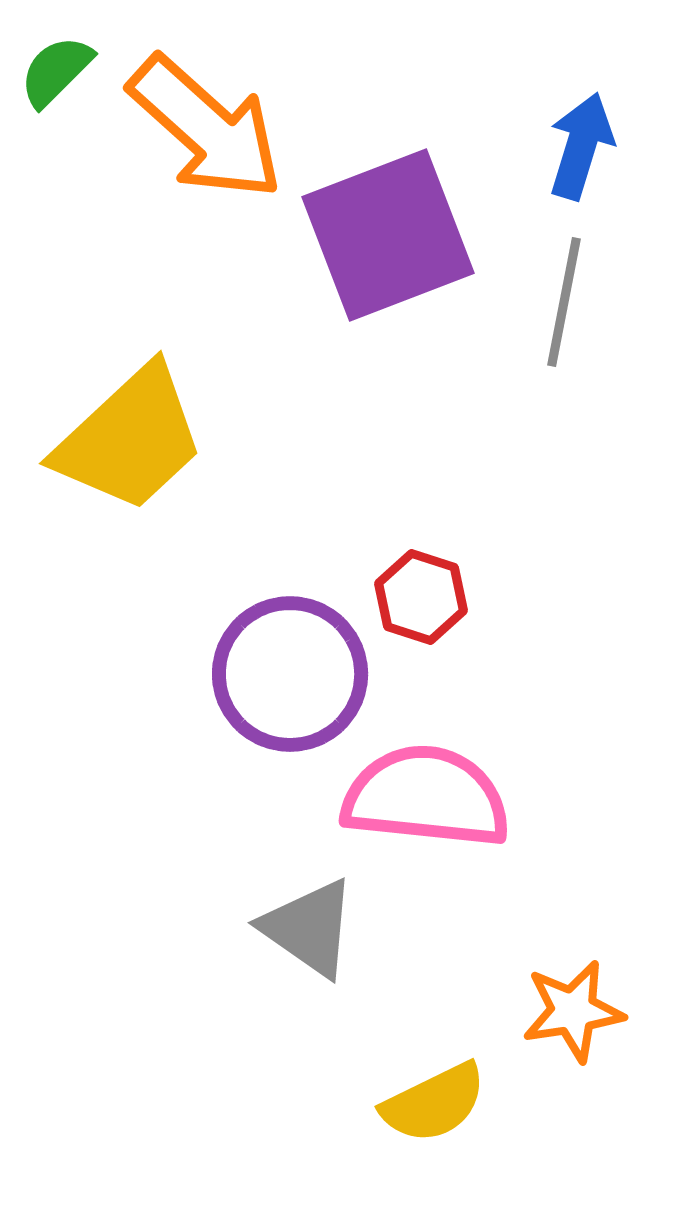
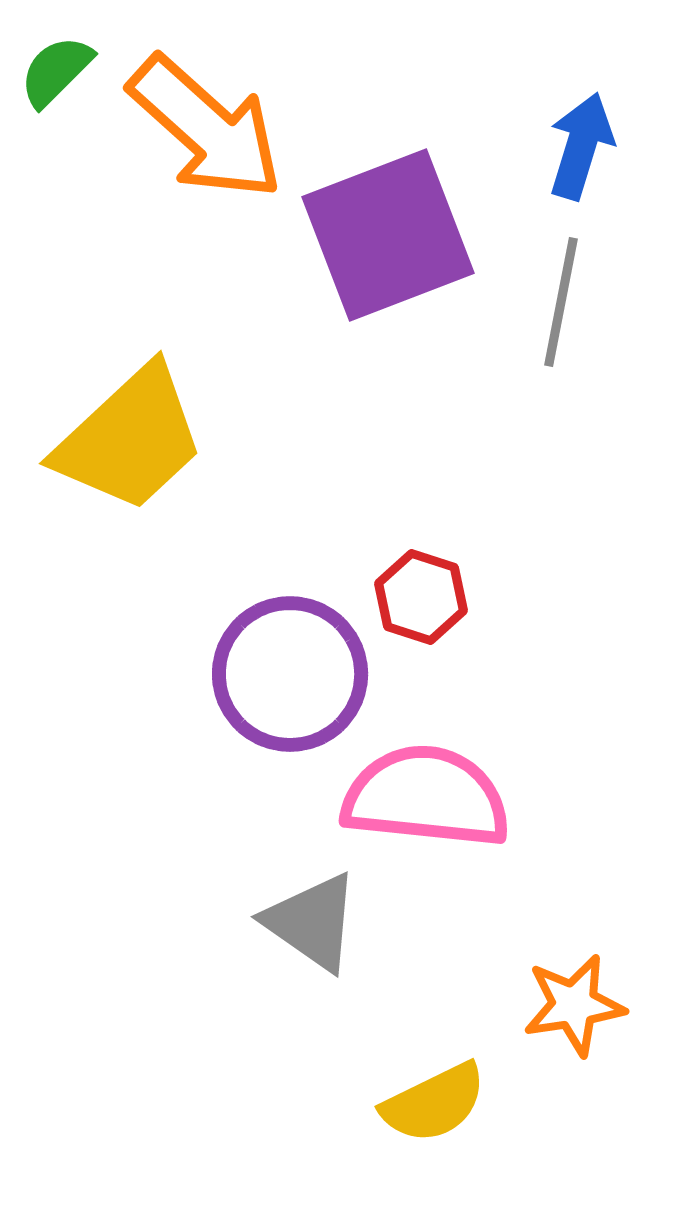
gray line: moved 3 px left
gray triangle: moved 3 px right, 6 px up
orange star: moved 1 px right, 6 px up
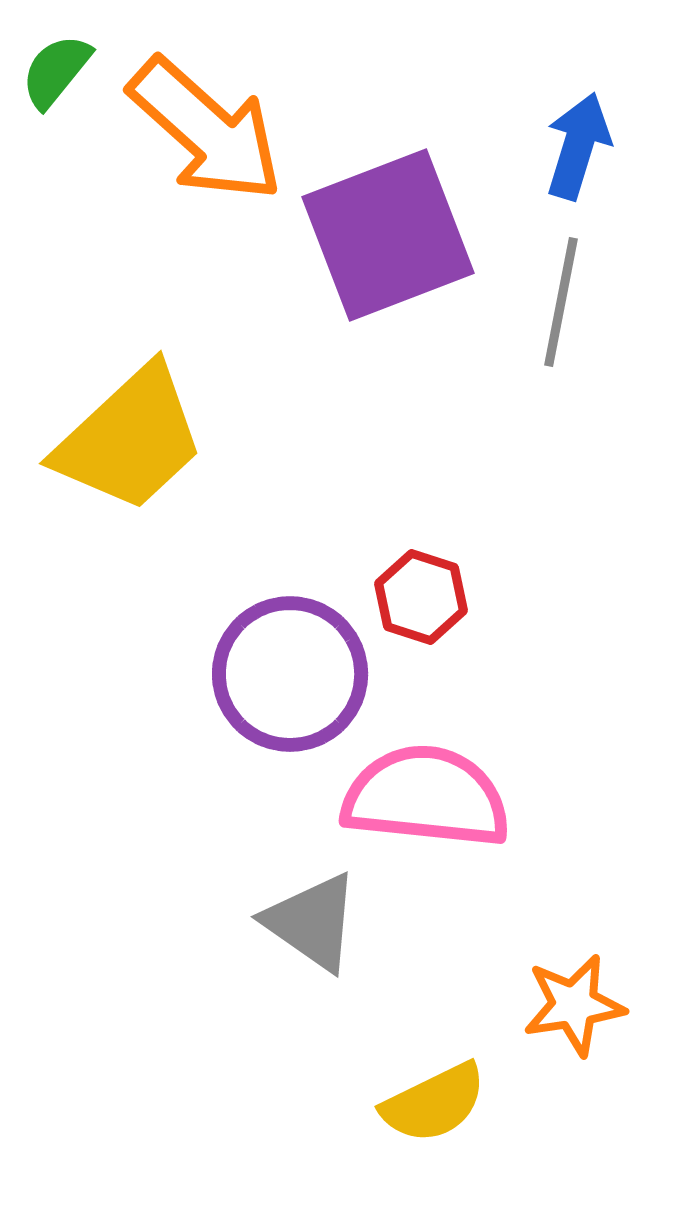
green semicircle: rotated 6 degrees counterclockwise
orange arrow: moved 2 px down
blue arrow: moved 3 px left
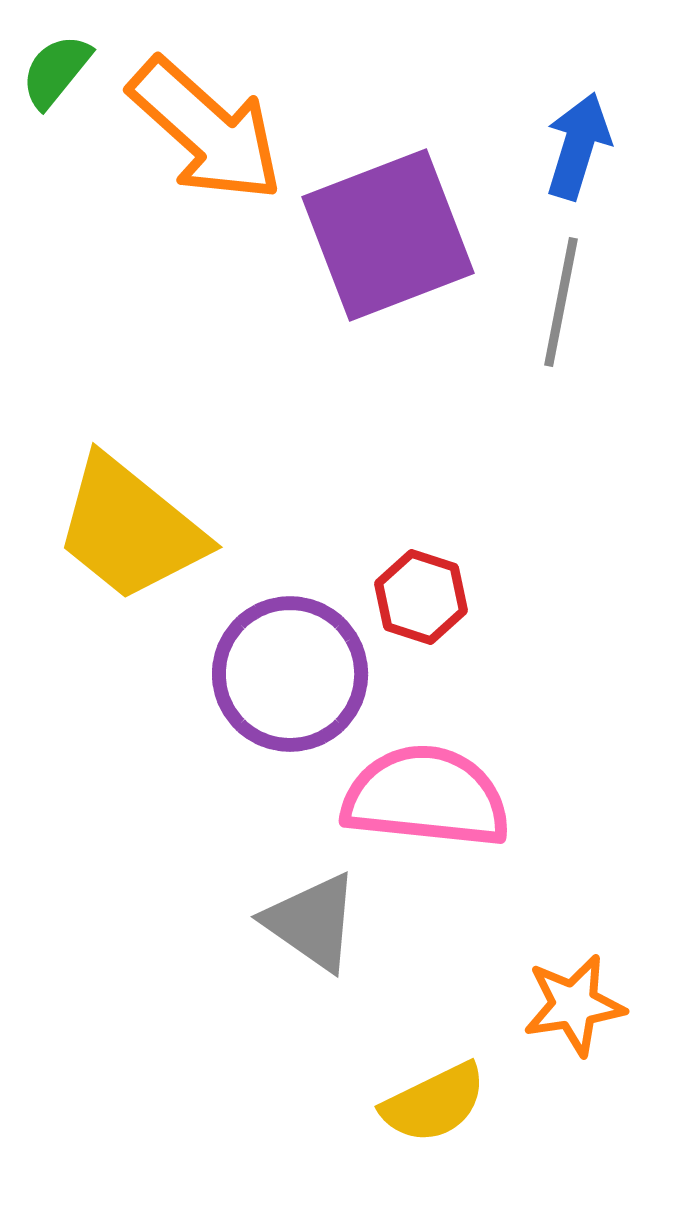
yellow trapezoid: moved 90 px down; rotated 82 degrees clockwise
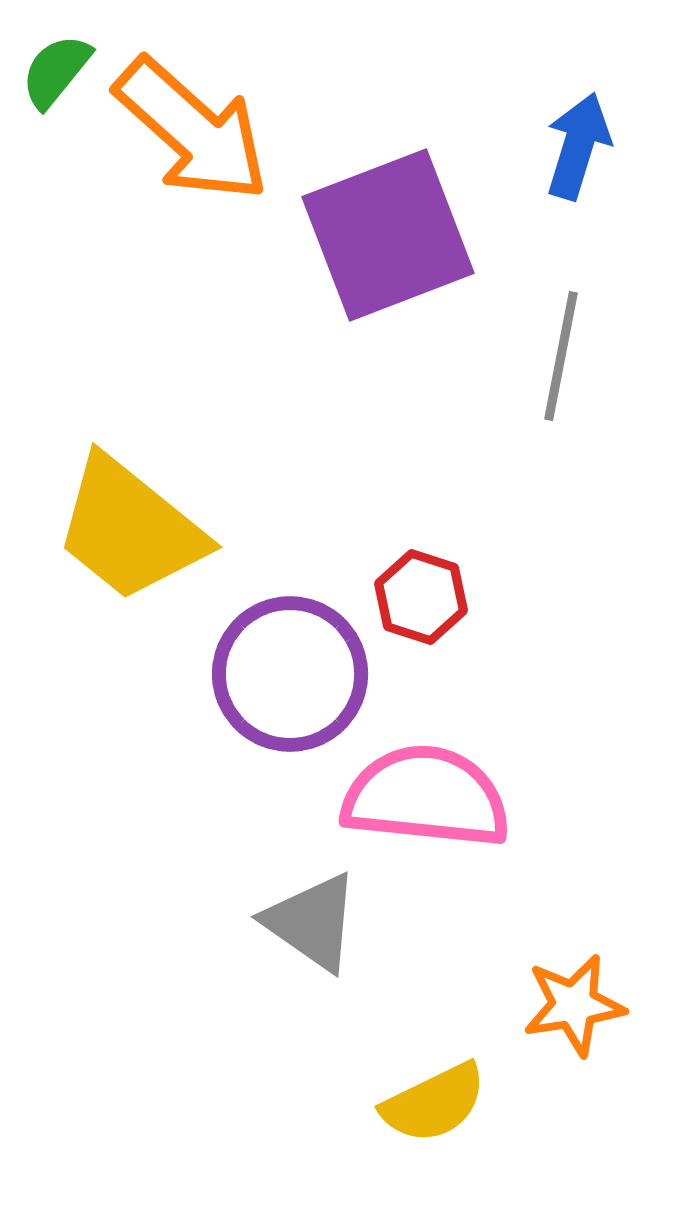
orange arrow: moved 14 px left
gray line: moved 54 px down
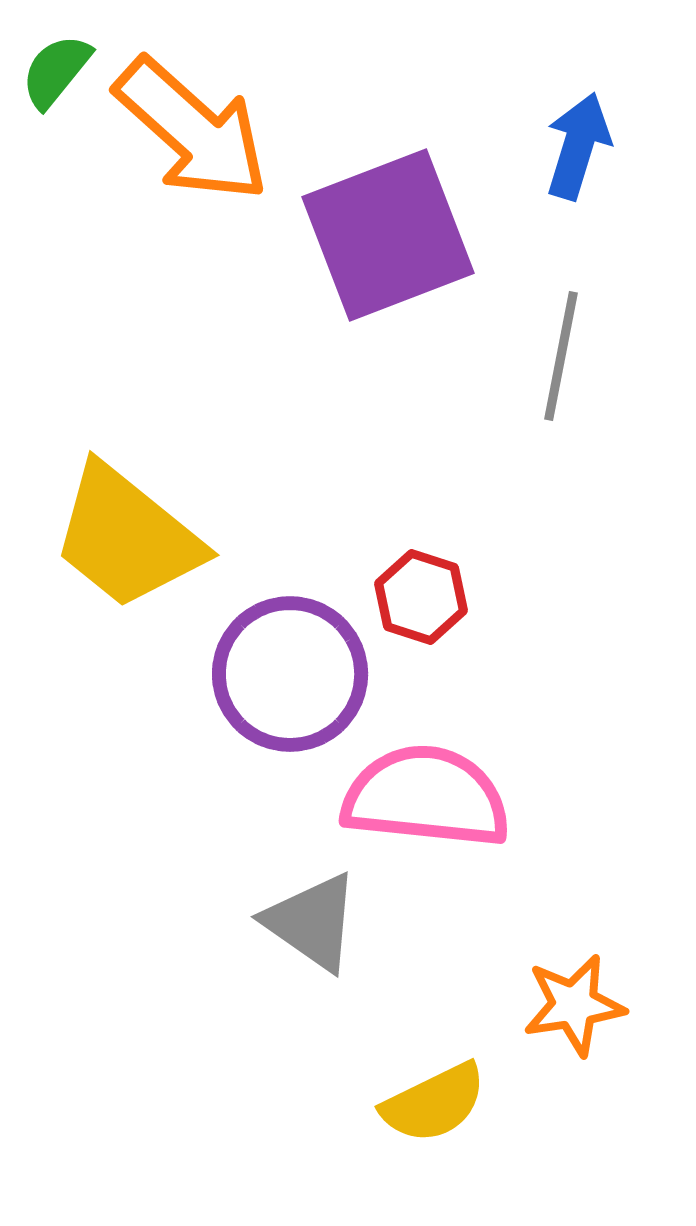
yellow trapezoid: moved 3 px left, 8 px down
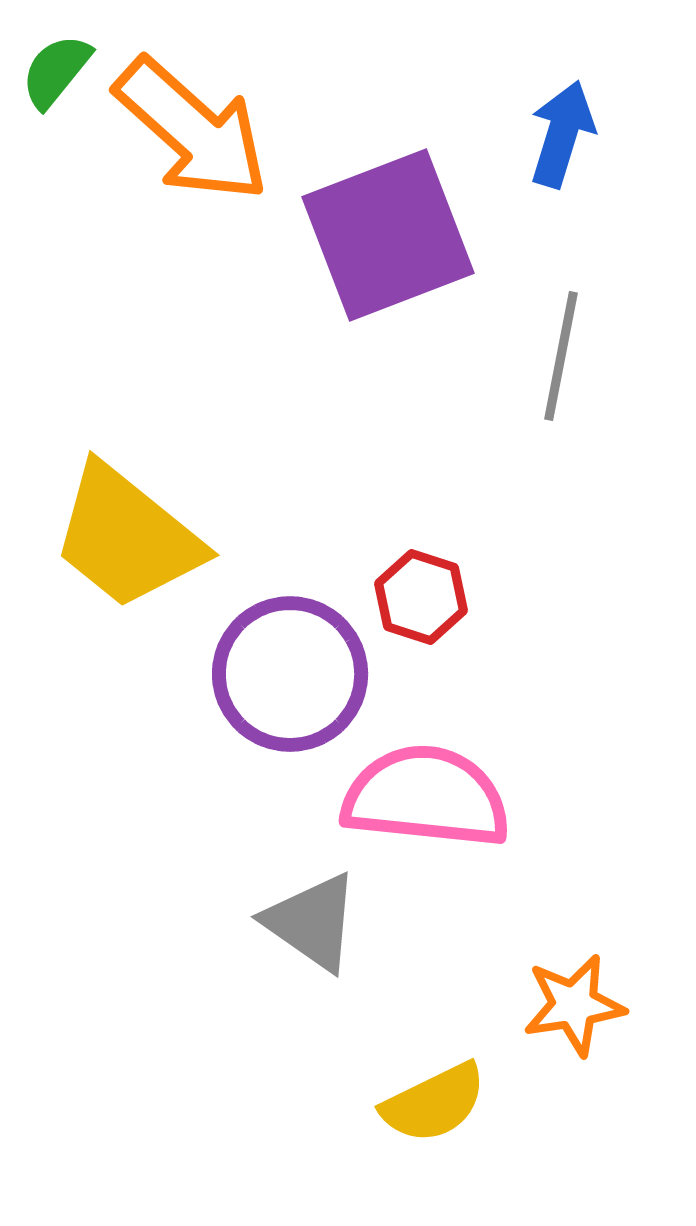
blue arrow: moved 16 px left, 12 px up
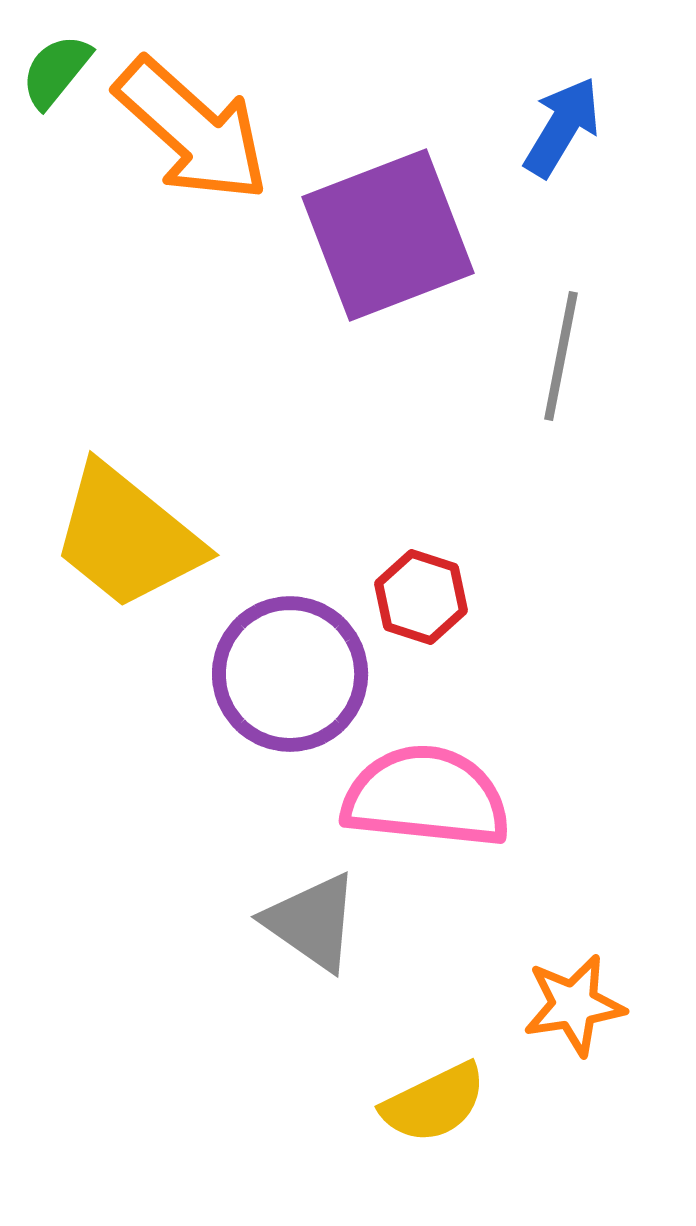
blue arrow: moved 7 px up; rotated 14 degrees clockwise
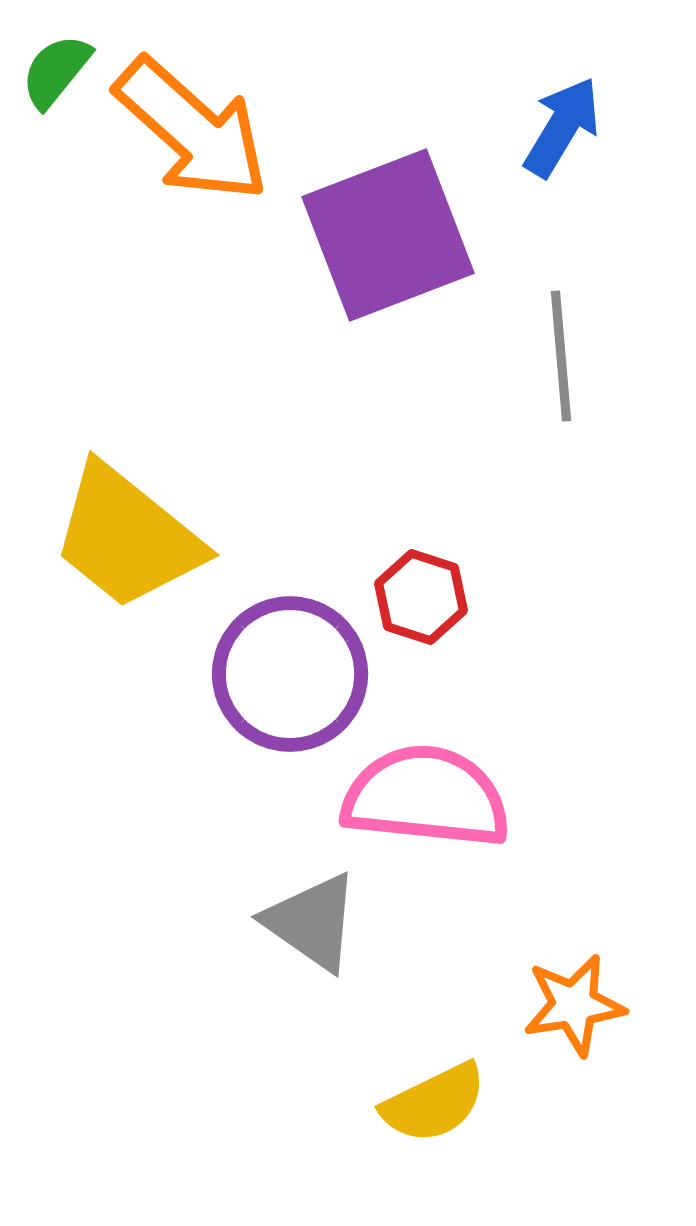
gray line: rotated 16 degrees counterclockwise
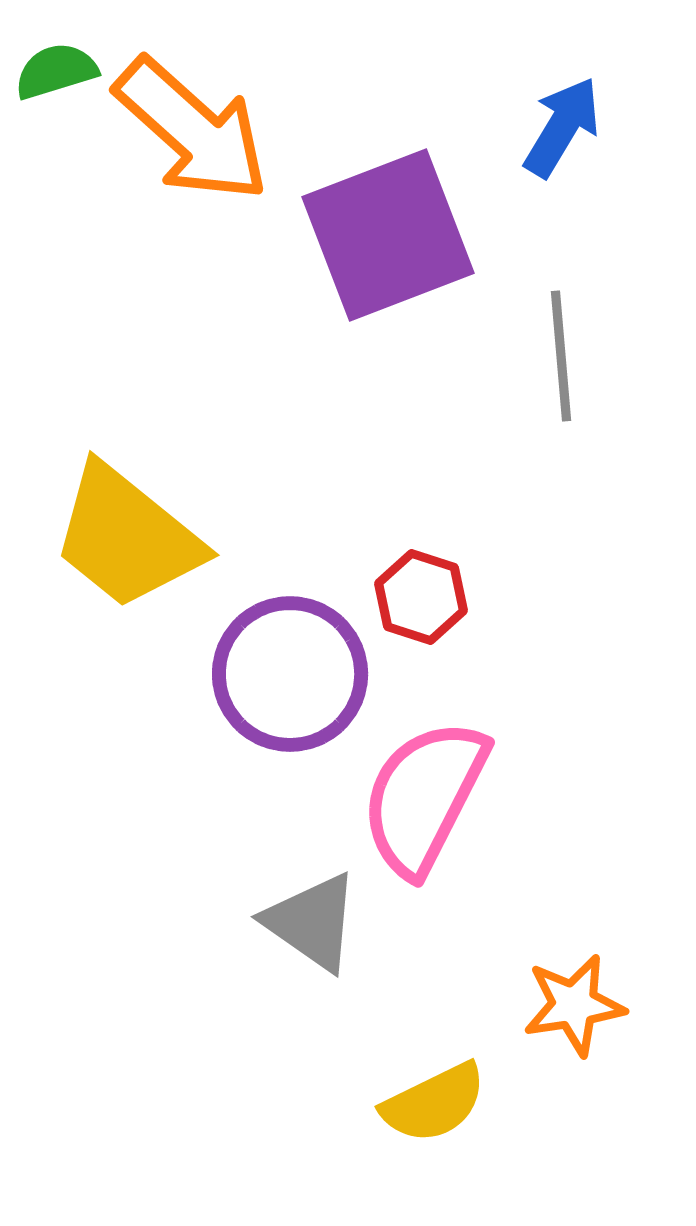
green semicircle: rotated 34 degrees clockwise
pink semicircle: moved 2 px left; rotated 69 degrees counterclockwise
